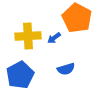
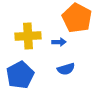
blue arrow: moved 5 px right, 4 px down; rotated 144 degrees counterclockwise
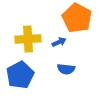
yellow cross: moved 3 px down
blue arrow: rotated 24 degrees counterclockwise
blue semicircle: rotated 24 degrees clockwise
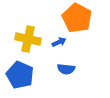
yellow cross: rotated 15 degrees clockwise
blue pentagon: rotated 20 degrees counterclockwise
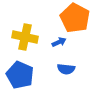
orange pentagon: moved 2 px left
yellow cross: moved 3 px left, 2 px up
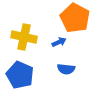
yellow cross: moved 1 px left
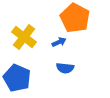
yellow cross: rotated 25 degrees clockwise
blue semicircle: moved 1 px left, 1 px up
blue pentagon: moved 3 px left, 3 px down
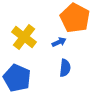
blue semicircle: rotated 90 degrees counterclockwise
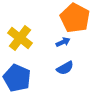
yellow cross: moved 4 px left, 1 px down
blue arrow: moved 4 px right
blue semicircle: rotated 54 degrees clockwise
